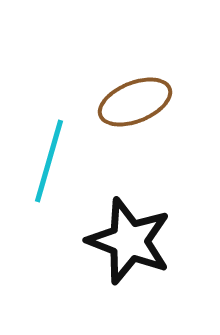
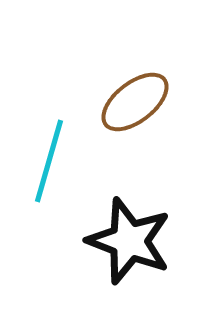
brown ellipse: rotated 16 degrees counterclockwise
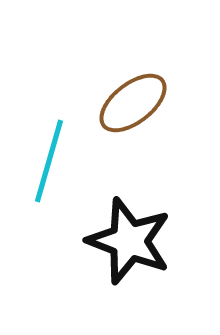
brown ellipse: moved 2 px left, 1 px down
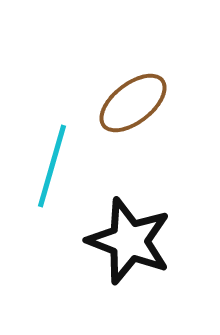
cyan line: moved 3 px right, 5 px down
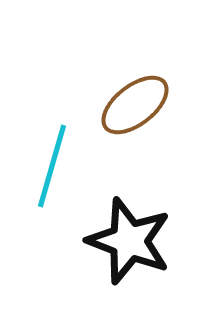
brown ellipse: moved 2 px right, 2 px down
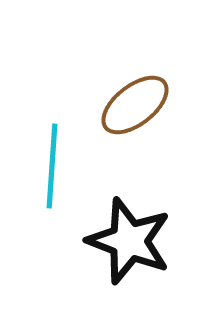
cyan line: rotated 12 degrees counterclockwise
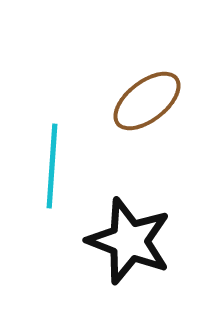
brown ellipse: moved 12 px right, 4 px up
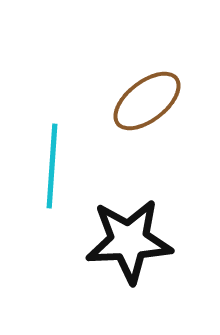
black star: rotated 24 degrees counterclockwise
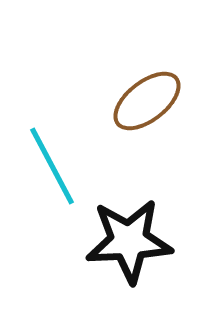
cyan line: rotated 32 degrees counterclockwise
